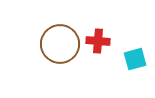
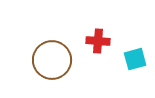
brown circle: moved 8 px left, 16 px down
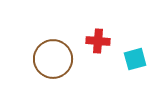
brown circle: moved 1 px right, 1 px up
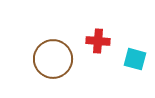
cyan square: rotated 30 degrees clockwise
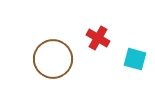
red cross: moved 3 px up; rotated 25 degrees clockwise
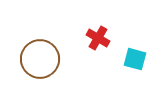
brown circle: moved 13 px left
